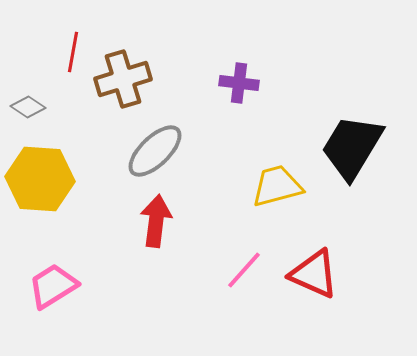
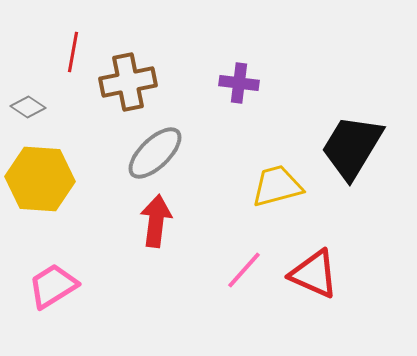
brown cross: moved 5 px right, 3 px down; rotated 6 degrees clockwise
gray ellipse: moved 2 px down
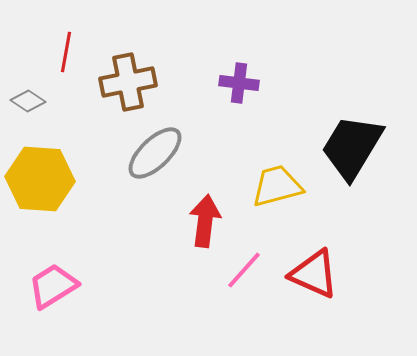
red line: moved 7 px left
gray diamond: moved 6 px up
red arrow: moved 49 px right
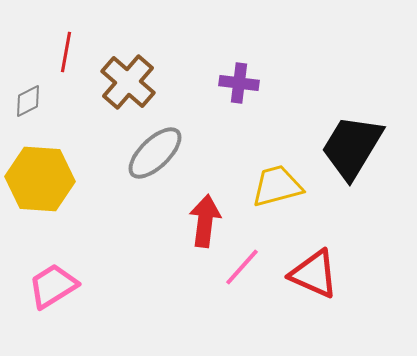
brown cross: rotated 38 degrees counterclockwise
gray diamond: rotated 60 degrees counterclockwise
pink line: moved 2 px left, 3 px up
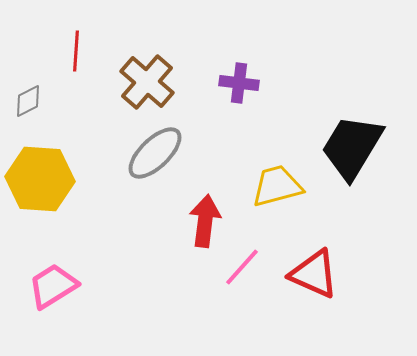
red line: moved 10 px right, 1 px up; rotated 6 degrees counterclockwise
brown cross: moved 19 px right
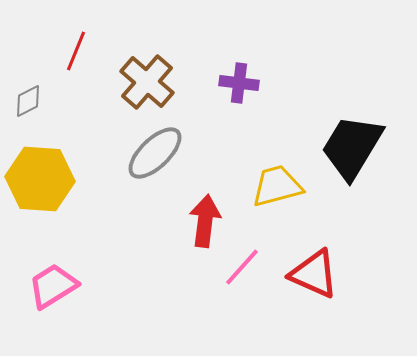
red line: rotated 18 degrees clockwise
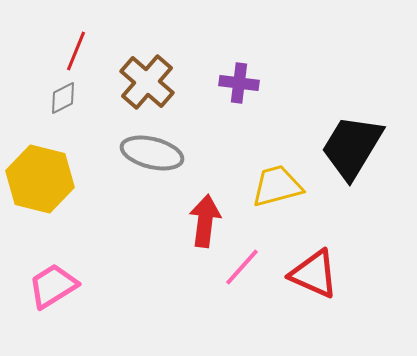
gray diamond: moved 35 px right, 3 px up
gray ellipse: moved 3 px left; rotated 58 degrees clockwise
yellow hexagon: rotated 10 degrees clockwise
